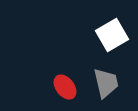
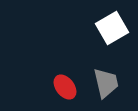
white square: moved 7 px up
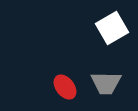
gray trapezoid: rotated 104 degrees clockwise
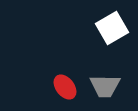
gray trapezoid: moved 1 px left, 3 px down
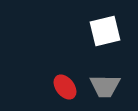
white square: moved 7 px left, 3 px down; rotated 16 degrees clockwise
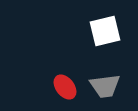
gray trapezoid: rotated 8 degrees counterclockwise
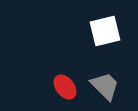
gray trapezoid: rotated 128 degrees counterclockwise
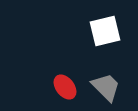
gray trapezoid: moved 1 px right, 1 px down
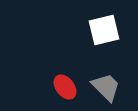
white square: moved 1 px left, 1 px up
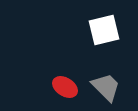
red ellipse: rotated 20 degrees counterclockwise
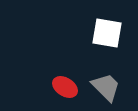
white square: moved 3 px right, 3 px down; rotated 24 degrees clockwise
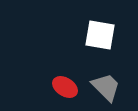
white square: moved 7 px left, 2 px down
